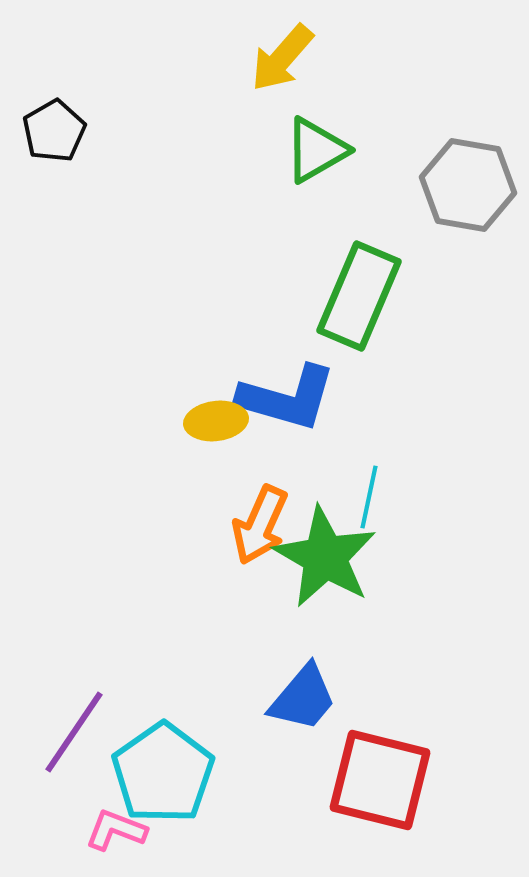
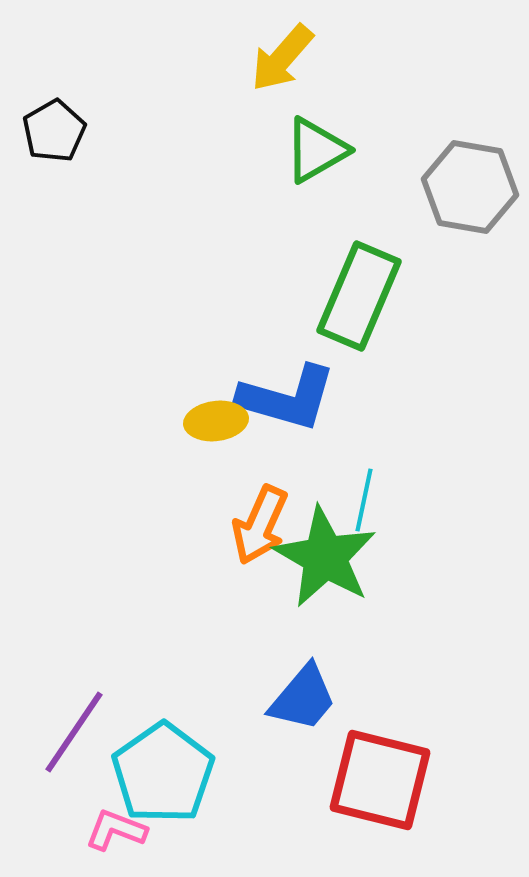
gray hexagon: moved 2 px right, 2 px down
cyan line: moved 5 px left, 3 px down
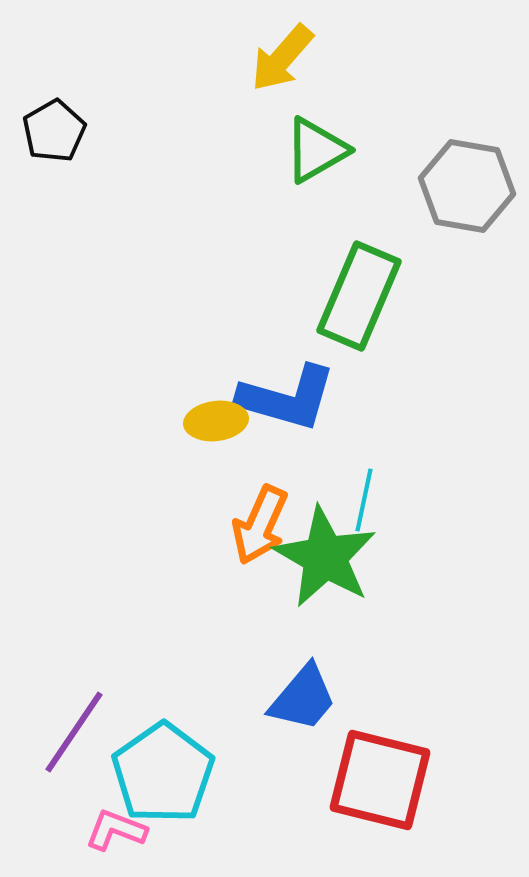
gray hexagon: moved 3 px left, 1 px up
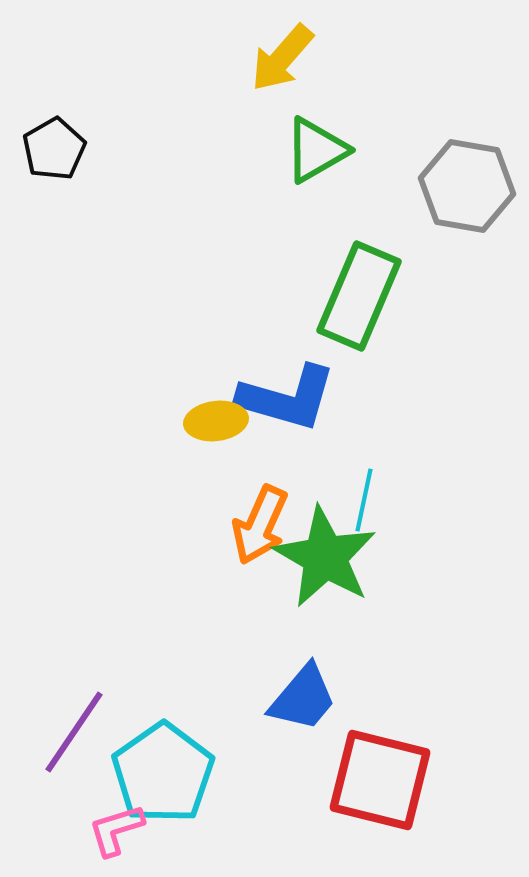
black pentagon: moved 18 px down
pink L-shape: rotated 38 degrees counterclockwise
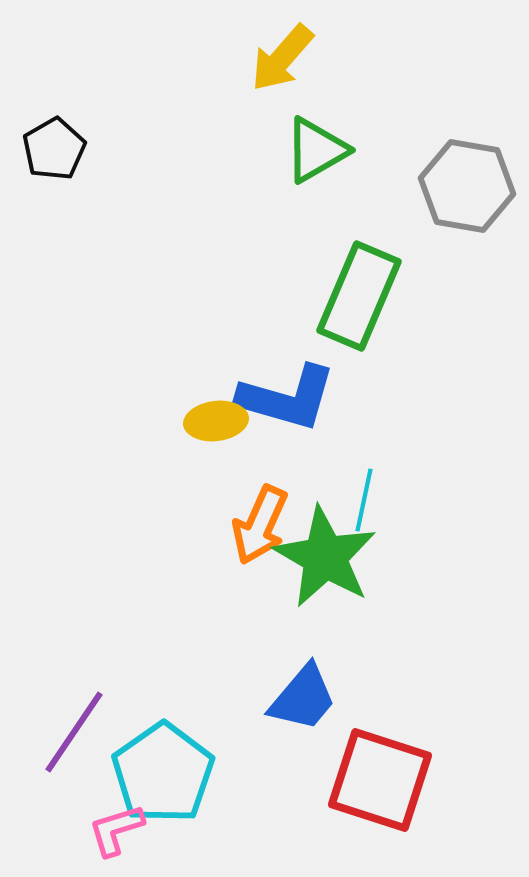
red square: rotated 4 degrees clockwise
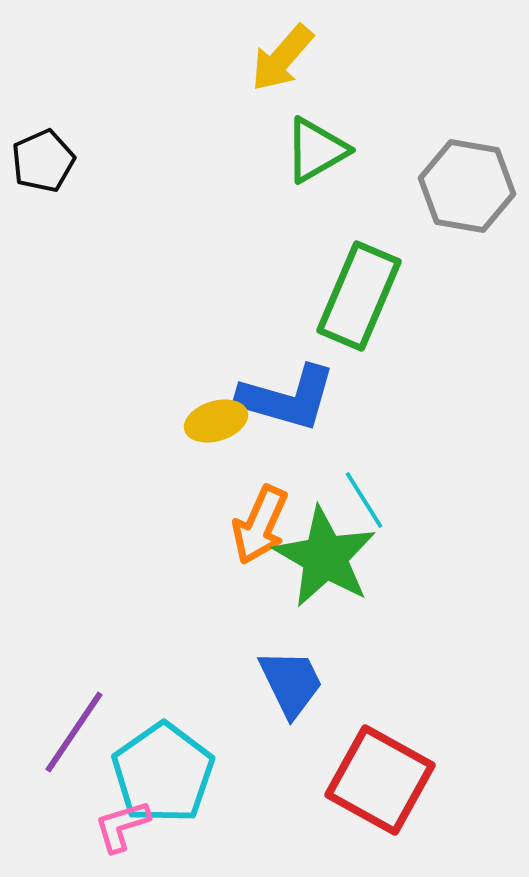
black pentagon: moved 11 px left, 12 px down; rotated 6 degrees clockwise
yellow ellipse: rotated 10 degrees counterclockwise
cyan line: rotated 44 degrees counterclockwise
blue trapezoid: moved 12 px left, 15 px up; rotated 66 degrees counterclockwise
red square: rotated 11 degrees clockwise
pink L-shape: moved 6 px right, 4 px up
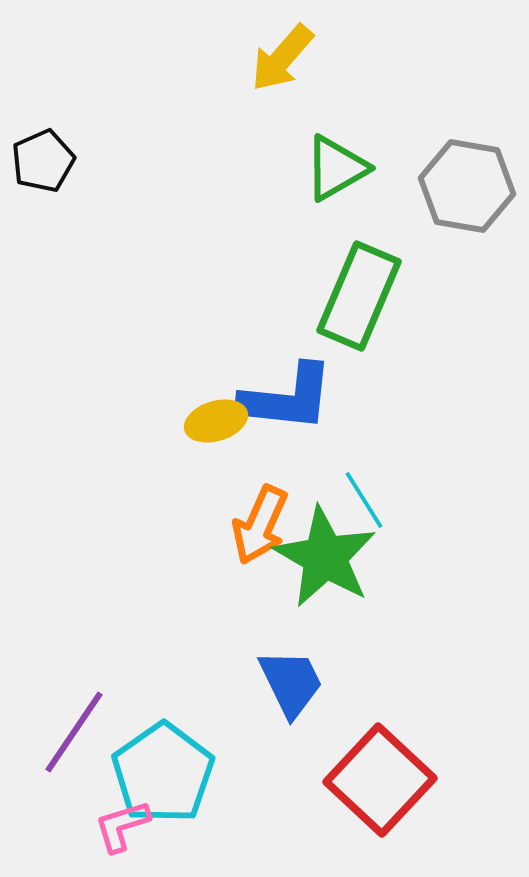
green triangle: moved 20 px right, 18 px down
blue L-shape: rotated 10 degrees counterclockwise
red square: rotated 14 degrees clockwise
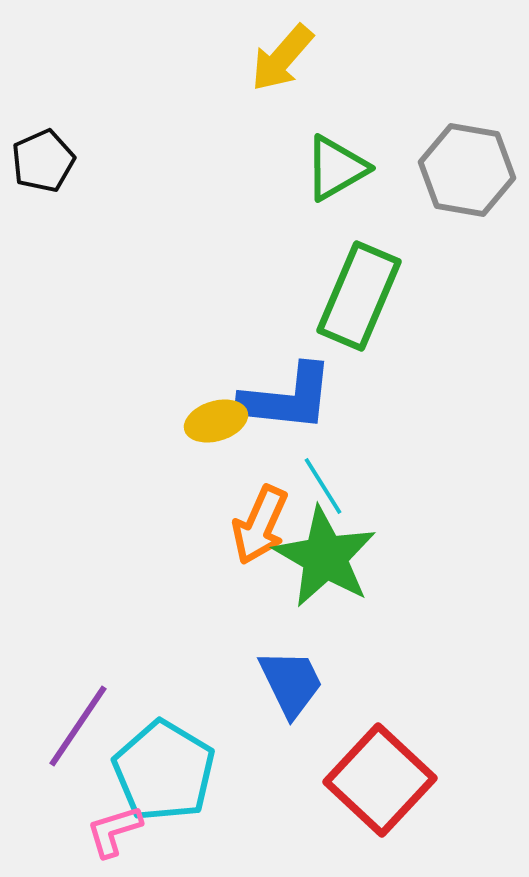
gray hexagon: moved 16 px up
cyan line: moved 41 px left, 14 px up
purple line: moved 4 px right, 6 px up
cyan pentagon: moved 1 px right, 2 px up; rotated 6 degrees counterclockwise
pink L-shape: moved 8 px left, 5 px down
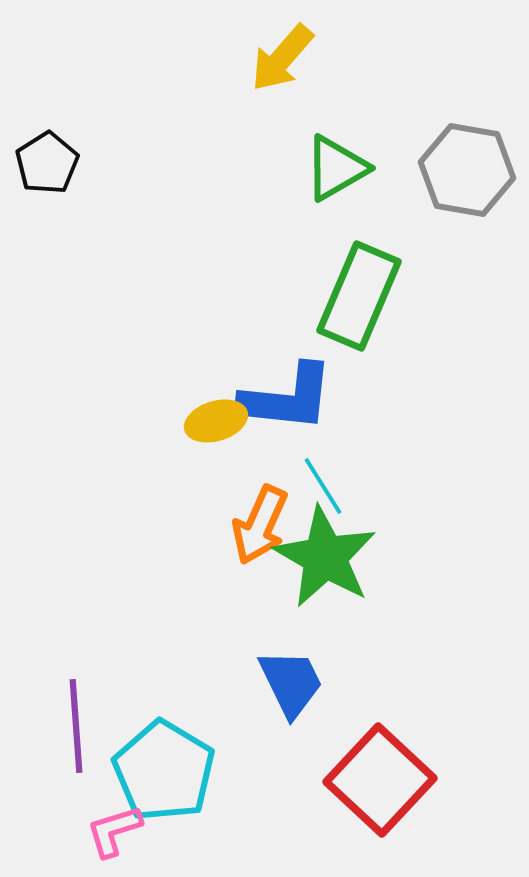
black pentagon: moved 4 px right, 2 px down; rotated 8 degrees counterclockwise
purple line: moved 2 px left; rotated 38 degrees counterclockwise
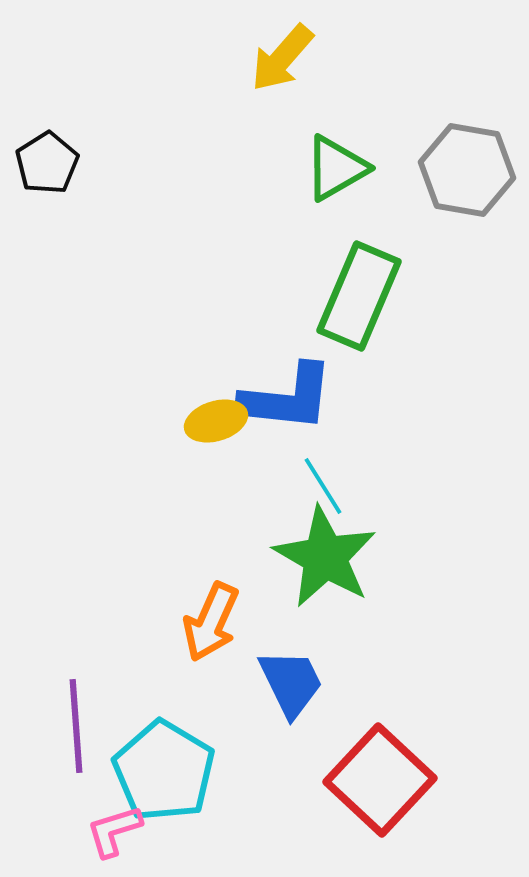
orange arrow: moved 49 px left, 97 px down
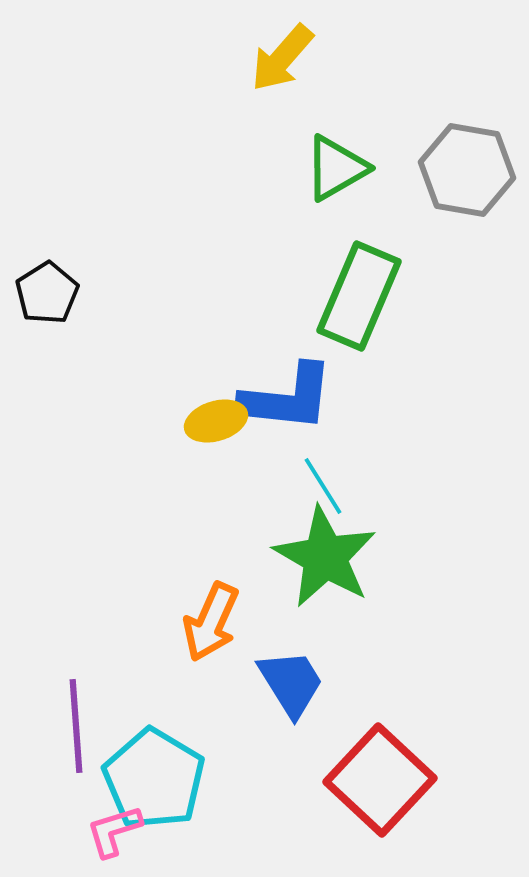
black pentagon: moved 130 px down
blue trapezoid: rotated 6 degrees counterclockwise
cyan pentagon: moved 10 px left, 8 px down
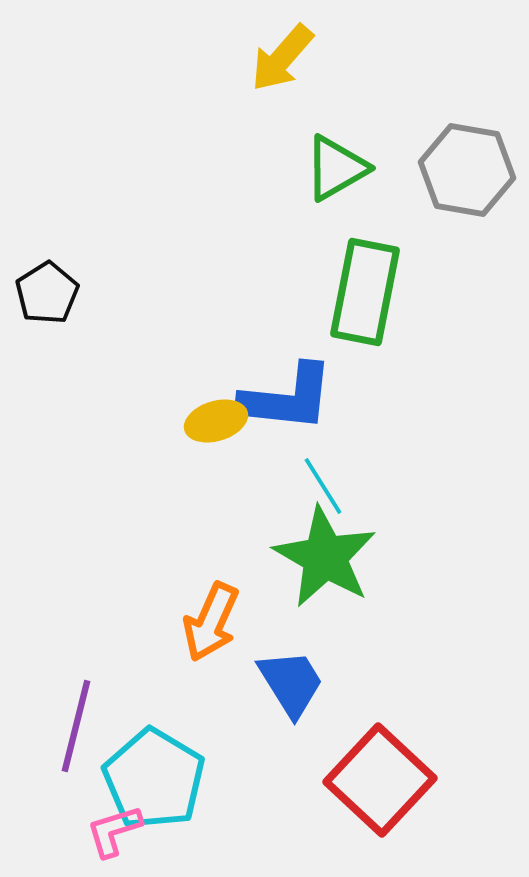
green rectangle: moved 6 px right, 4 px up; rotated 12 degrees counterclockwise
purple line: rotated 18 degrees clockwise
